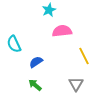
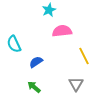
green arrow: moved 1 px left, 2 px down
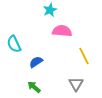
cyan star: moved 1 px right
pink semicircle: rotated 12 degrees clockwise
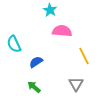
cyan star: rotated 16 degrees counterclockwise
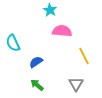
cyan semicircle: moved 1 px left, 1 px up
green arrow: moved 3 px right, 2 px up
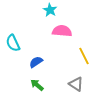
gray triangle: rotated 28 degrees counterclockwise
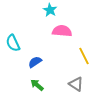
blue semicircle: moved 1 px left
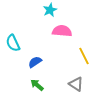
cyan star: rotated 16 degrees clockwise
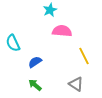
green arrow: moved 2 px left
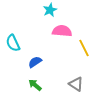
yellow line: moved 8 px up
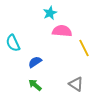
cyan star: moved 3 px down
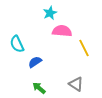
cyan semicircle: moved 4 px right, 1 px down
green arrow: moved 4 px right, 3 px down
